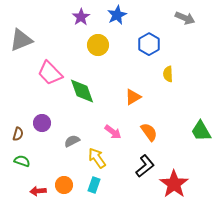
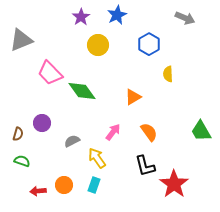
green diamond: rotated 16 degrees counterclockwise
pink arrow: rotated 90 degrees counterclockwise
black L-shape: rotated 115 degrees clockwise
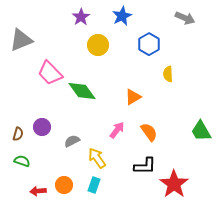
blue star: moved 5 px right, 1 px down
purple circle: moved 4 px down
pink arrow: moved 4 px right, 2 px up
black L-shape: rotated 75 degrees counterclockwise
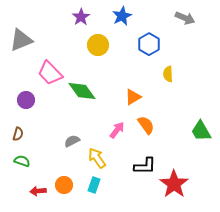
purple circle: moved 16 px left, 27 px up
orange semicircle: moved 3 px left, 7 px up
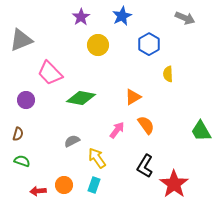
green diamond: moved 1 px left, 7 px down; rotated 44 degrees counterclockwise
black L-shape: rotated 120 degrees clockwise
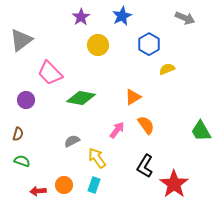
gray triangle: rotated 15 degrees counterclockwise
yellow semicircle: moved 1 px left, 5 px up; rotated 70 degrees clockwise
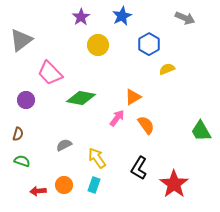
pink arrow: moved 12 px up
gray semicircle: moved 8 px left, 4 px down
black L-shape: moved 6 px left, 2 px down
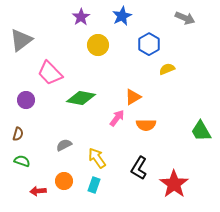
orange semicircle: rotated 126 degrees clockwise
orange circle: moved 4 px up
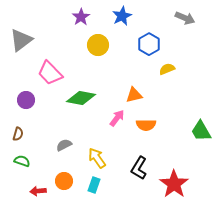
orange triangle: moved 1 px right, 2 px up; rotated 18 degrees clockwise
